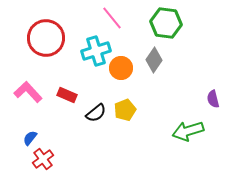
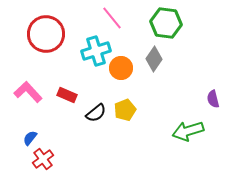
red circle: moved 4 px up
gray diamond: moved 1 px up
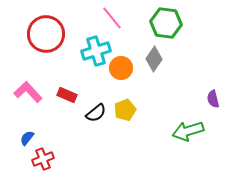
blue semicircle: moved 3 px left
red cross: rotated 15 degrees clockwise
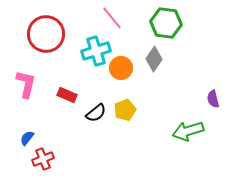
pink L-shape: moved 2 px left, 8 px up; rotated 56 degrees clockwise
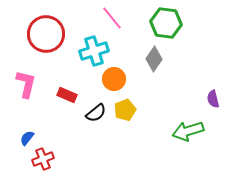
cyan cross: moved 2 px left
orange circle: moved 7 px left, 11 px down
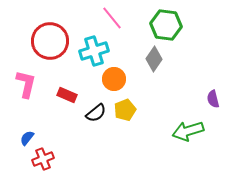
green hexagon: moved 2 px down
red circle: moved 4 px right, 7 px down
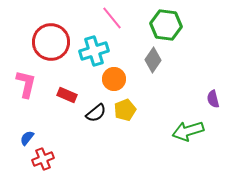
red circle: moved 1 px right, 1 px down
gray diamond: moved 1 px left, 1 px down
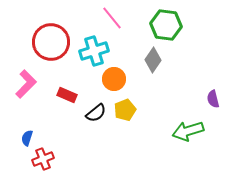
pink L-shape: rotated 32 degrees clockwise
blue semicircle: rotated 21 degrees counterclockwise
